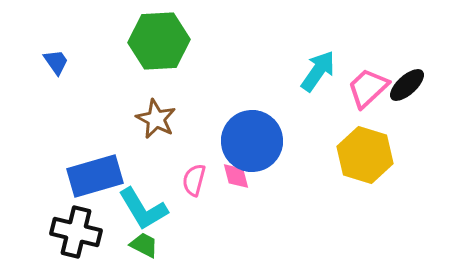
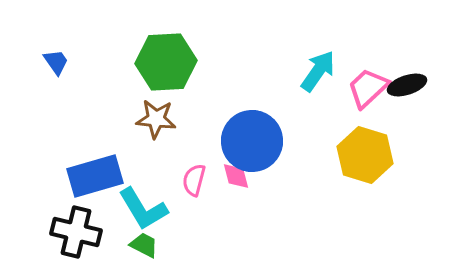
green hexagon: moved 7 px right, 21 px down
black ellipse: rotated 24 degrees clockwise
brown star: rotated 21 degrees counterclockwise
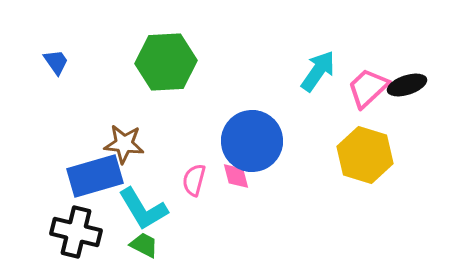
brown star: moved 32 px left, 25 px down
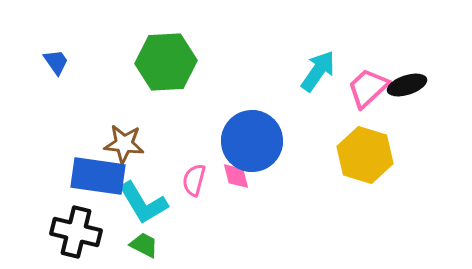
blue rectangle: moved 3 px right; rotated 24 degrees clockwise
cyan L-shape: moved 6 px up
